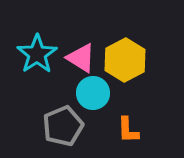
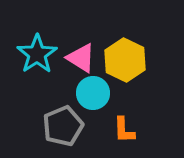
yellow hexagon: rotated 6 degrees counterclockwise
orange L-shape: moved 4 px left
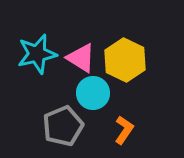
cyan star: rotated 21 degrees clockwise
orange L-shape: rotated 144 degrees counterclockwise
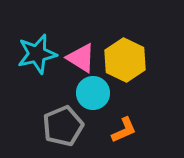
orange L-shape: rotated 32 degrees clockwise
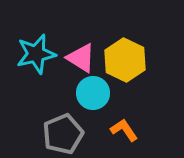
cyan star: moved 1 px left
gray pentagon: moved 8 px down
orange L-shape: rotated 100 degrees counterclockwise
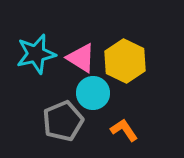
yellow hexagon: moved 1 px down
gray pentagon: moved 13 px up
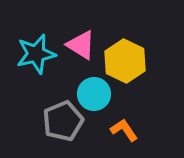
pink triangle: moved 13 px up
cyan circle: moved 1 px right, 1 px down
